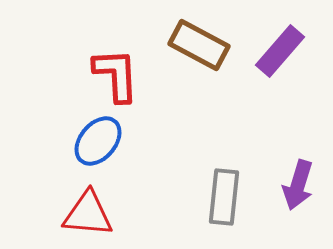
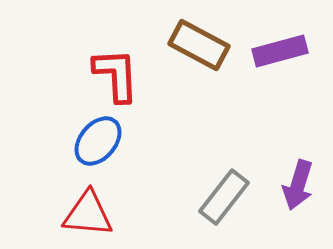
purple rectangle: rotated 34 degrees clockwise
gray rectangle: rotated 32 degrees clockwise
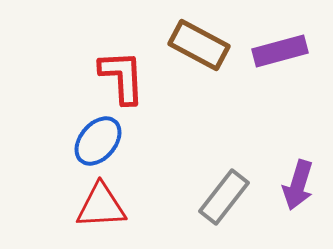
red L-shape: moved 6 px right, 2 px down
red triangle: moved 13 px right, 8 px up; rotated 8 degrees counterclockwise
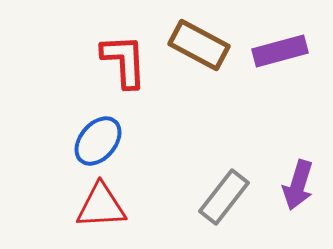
red L-shape: moved 2 px right, 16 px up
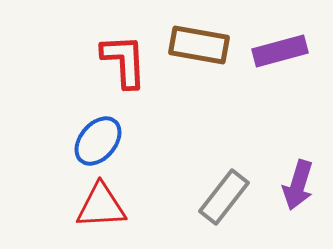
brown rectangle: rotated 18 degrees counterclockwise
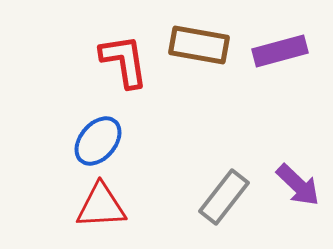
red L-shape: rotated 6 degrees counterclockwise
purple arrow: rotated 63 degrees counterclockwise
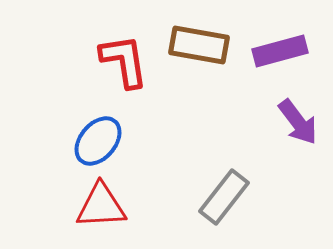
purple arrow: moved 63 px up; rotated 9 degrees clockwise
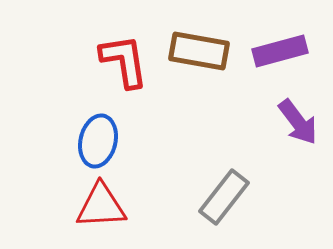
brown rectangle: moved 6 px down
blue ellipse: rotated 27 degrees counterclockwise
